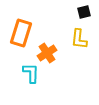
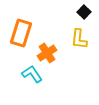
black square: rotated 32 degrees counterclockwise
cyan L-shape: moved 1 px right, 1 px down; rotated 35 degrees counterclockwise
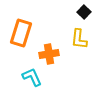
orange cross: moved 2 px right, 1 px down; rotated 24 degrees clockwise
cyan L-shape: moved 3 px down; rotated 10 degrees clockwise
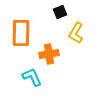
black square: moved 24 px left; rotated 24 degrees clockwise
orange rectangle: rotated 16 degrees counterclockwise
yellow L-shape: moved 3 px left, 6 px up; rotated 25 degrees clockwise
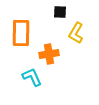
black square: rotated 24 degrees clockwise
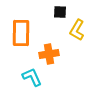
yellow L-shape: moved 1 px right, 3 px up
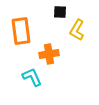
orange rectangle: moved 2 px up; rotated 8 degrees counterclockwise
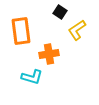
black square: rotated 32 degrees clockwise
yellow L-shape: rotated 25 degrees clockwise
cyan L-shape: rotated 130 degrees clockwise
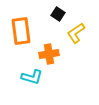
black square: moved 2 px left, 2 px down
yellow L-shape: moved 1 px left, 3 px down
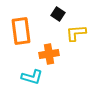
yellow L-shape: rotated 30 degrees clockwise
